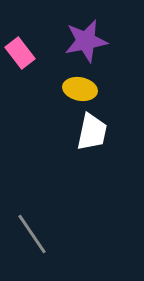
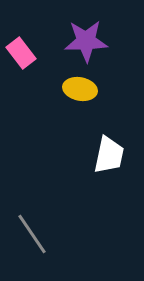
purple star: rotated 9 degrees clockwise
pink rectangle: moved 1 px right
white trapezoid: moved 17 px right, 23 px down
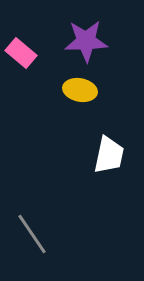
pink rectangle: rotated 12 degrees counterclockwise
yellow ellipse: moved 1 px down
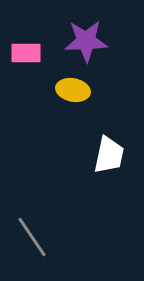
pink rectangle: moved 5 px right; rotated 40 degrees counterclockwise
yellow ellipse: moved 7 px left
gray line: moved 3 px down
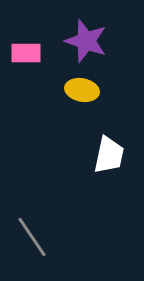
purple star: rotated 21 degrees clockwise
yellow ellipse: moved 9 px right
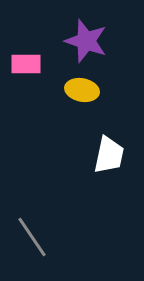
pink rectangle: moved 11 px down
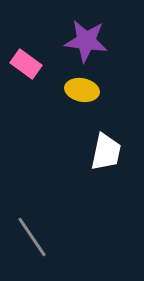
purple star: rotated 12 degrees counterclockwise
pink rectangle: rotated 36 degrees clockwise
white trapezoid: moved 3 px left, 3 px up
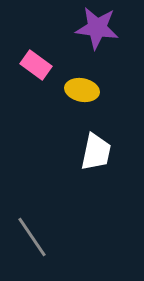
purple star: moved 11 px right, 13 px up
pink rectangle: moved 10 px right, 1 px down
white trapezoid: moved 10 px left
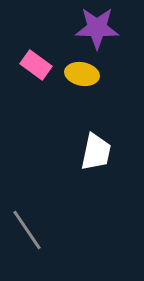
purple star: rotated 6 degrees counterclockwise
yellow ellipse: moved 16 px up
gray line: moved 5 px left, 7 px up
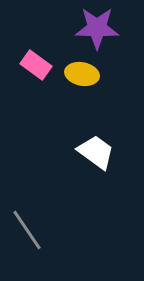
white trapezoid: rotated 66 degrees counterclockwise
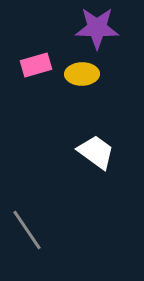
pink rectangle: rotated 52 degrees counterclockwise
yellow ellipse: rotated 12 degrees counterclockwise
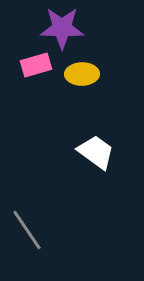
purple star: moved 35 px left
